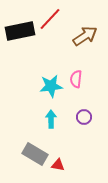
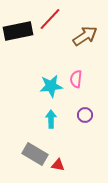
black rectangle: moved 2 px left
purple circle: moved 1 px right, 2 px up
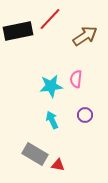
cyan arrow: moved 1 px right, 1 px down; rotated 24 degrees counterclockwise
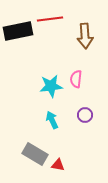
red line: rotated 40 degrees clockwise
brown arrow: rotated 120 degrees clockwise
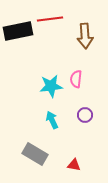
red triangle: moved 16 px right
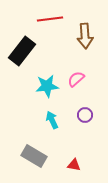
black rectangle: moved 4 px right, 20 px down; rotated 40 degrees counterclockwise
pink semicircle: rotated 42 degrees clockwise
cyan star: moved 4 px left
gray rectangle: moved 1 px left, 2 px down
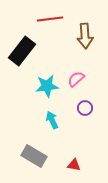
purple circle: moved 7 px up
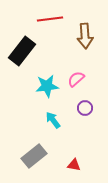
cyan arrow: moved 1 px right; rotated 12 degrees counterclockwise
gray rectangle: rotated 70 degrees counterclockwise
